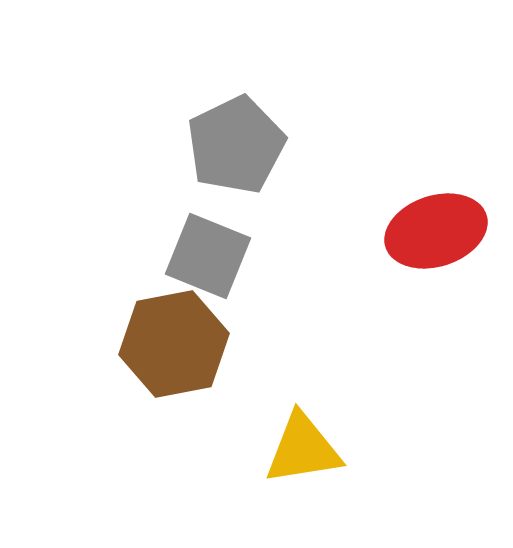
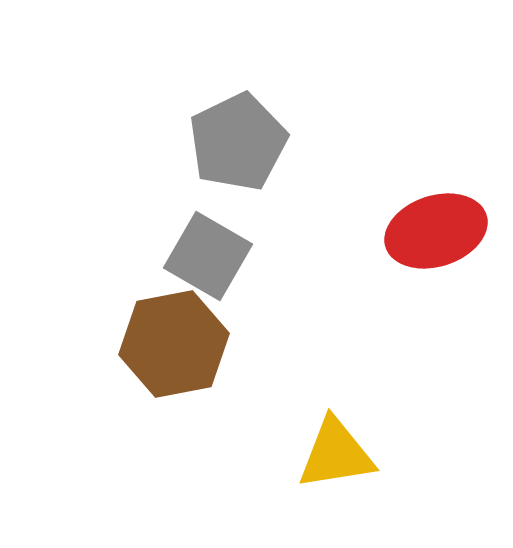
gray pentagon: moved 2 px right, 3 px up
gray square: rotated 8 degrees clockwise
yellow triangle: moved 33 px right, 5 px down
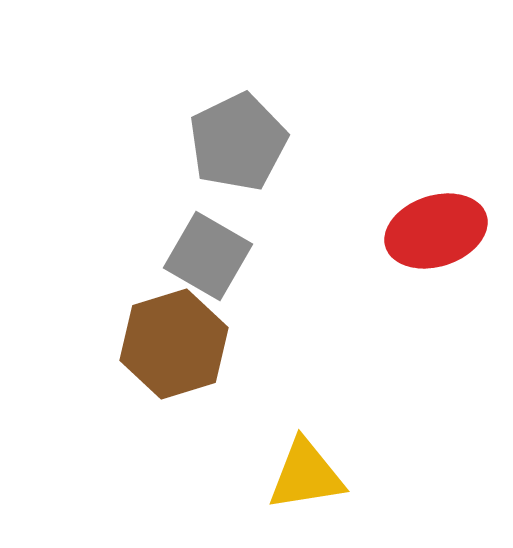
brown hexagon: rotated 6 degrees counterclockwise
yellow triangle: moved 30 px left, 21 px down
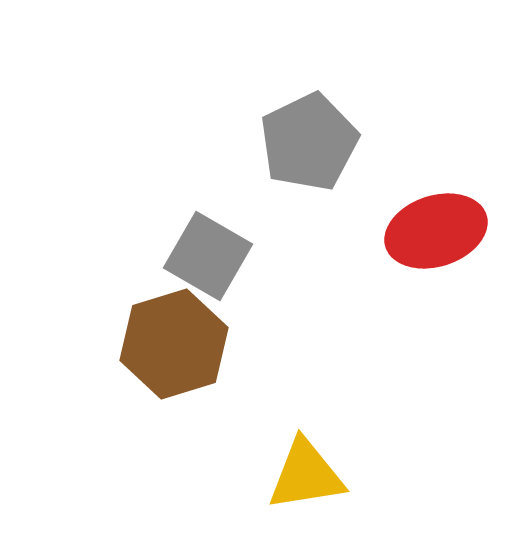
gray pentagon: moved 71 px right
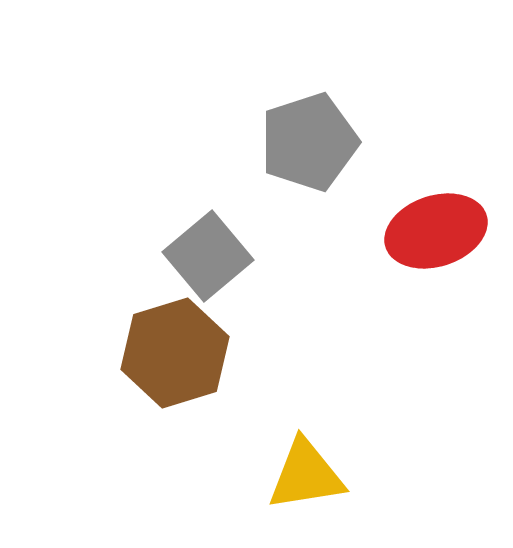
gray pentagon: rotated 8 degrees clockwise
gray square: rotated 20 degrees clockwise
brown hexagon: moved 1 px right, 9 px down
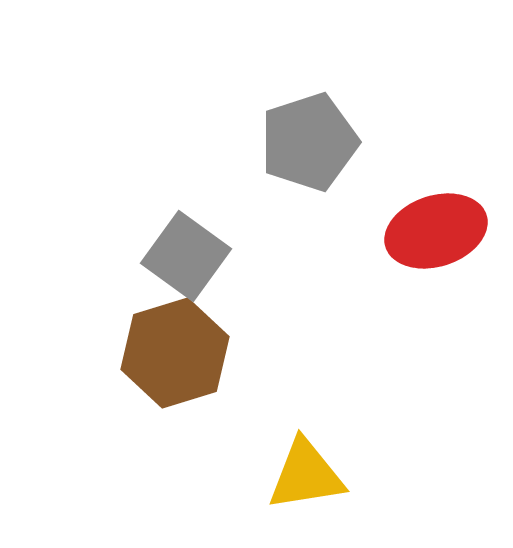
gray square: moved 22 px left; rotated 14 degrees counterclockwise
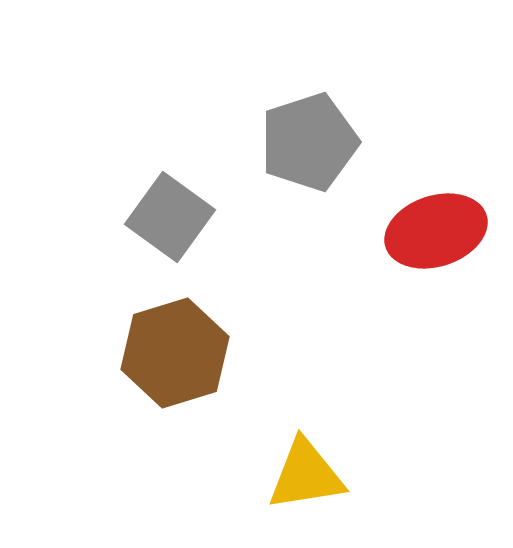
gray square: moved 16 px left, 39 px up
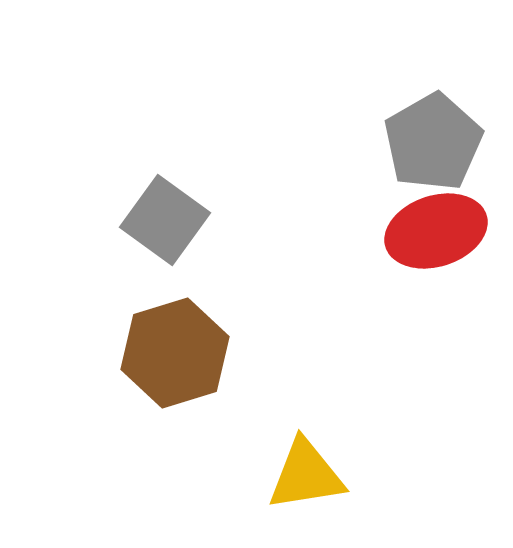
gray pentagon: moved 124 px right; rotated 12 degrees counterclockwise
gray square: moved 5 px left, 3 px down
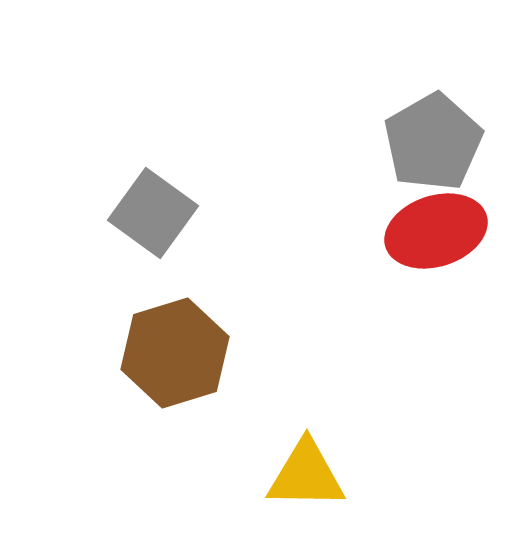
gray square: moved 12 px left, 7 px up
yellow triangle: rotated 10 degrees clockwise
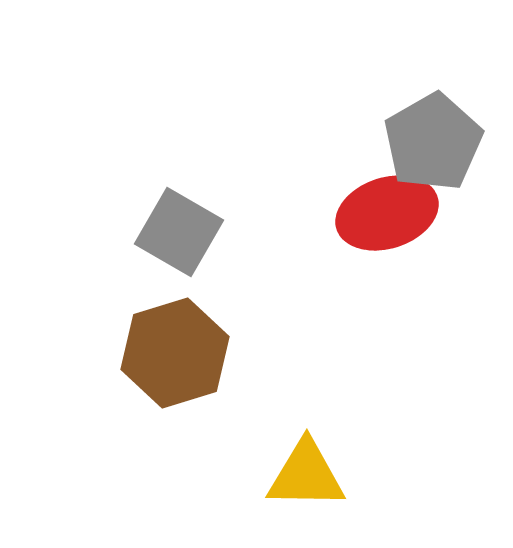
gray square: moved 26 px right, 19 px down; rotated 6 degrees counterclockwise
red ellipse: moved 49 px left, 18 px up
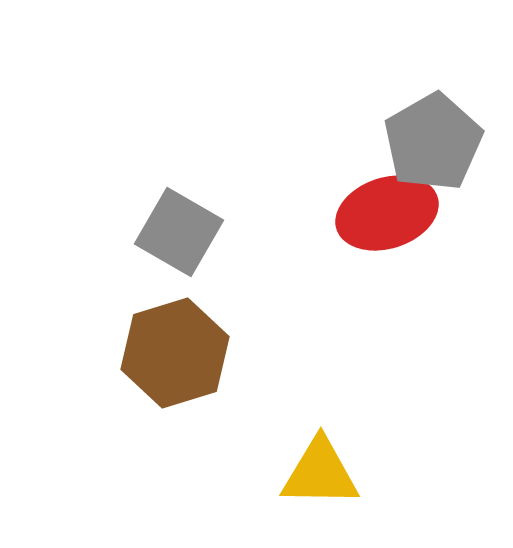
yellow triangle: moved 14 px right, 2 px up
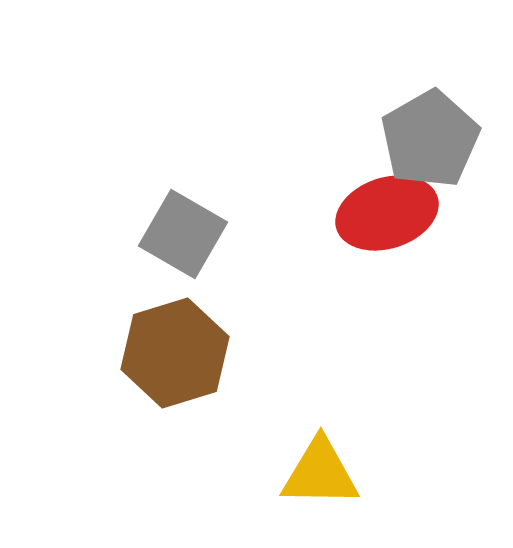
gray pentagon: moved 3 px left, 3 px up
gray square: moved 4 px right, 2 px down
